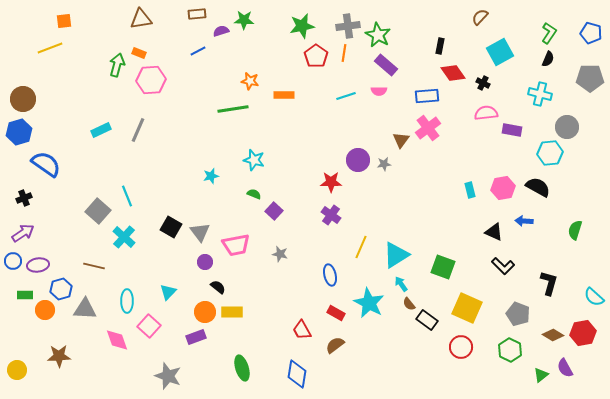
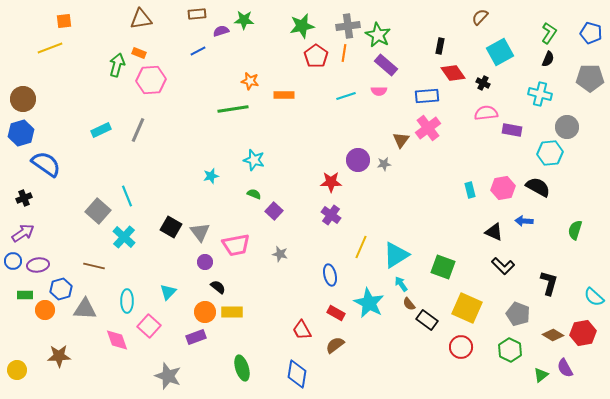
blue hexagon at (19, 132): moved 2 px right, 1 px down
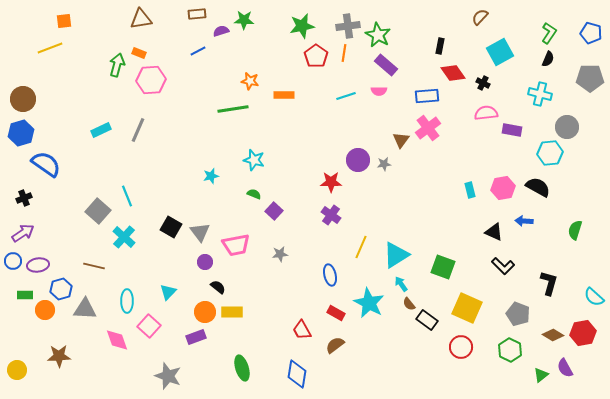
gray star at (280, 254): rotated 21 degrees counterclockwise
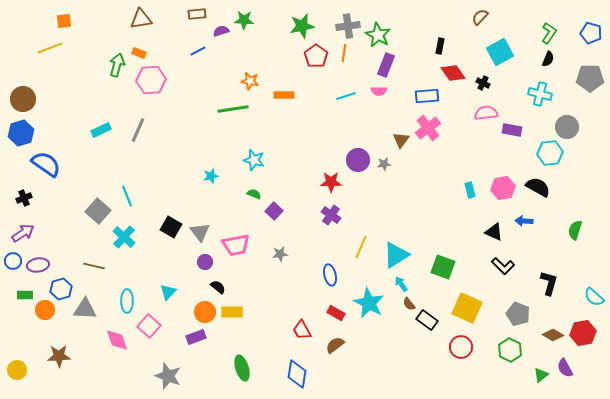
purple rectangle at (386, 65): rotated 70 degrees clockwise
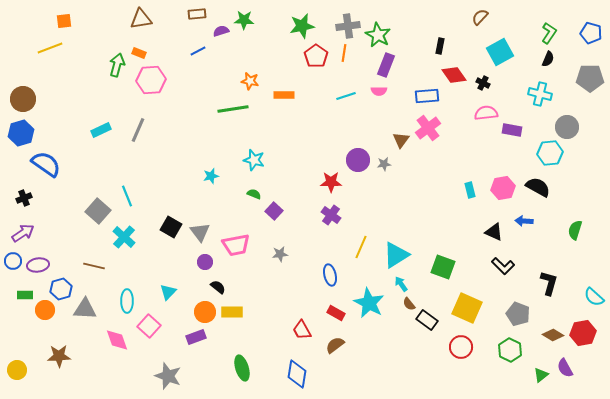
red diamond at (453, 73): moved 1 px right, 2 px down
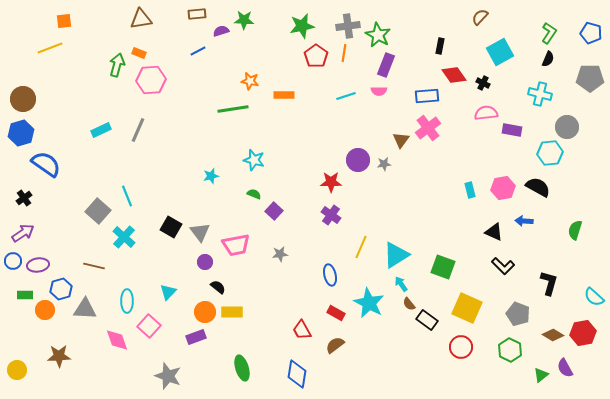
black cross at (24, 198): rotated 14 degrees counterclockwise
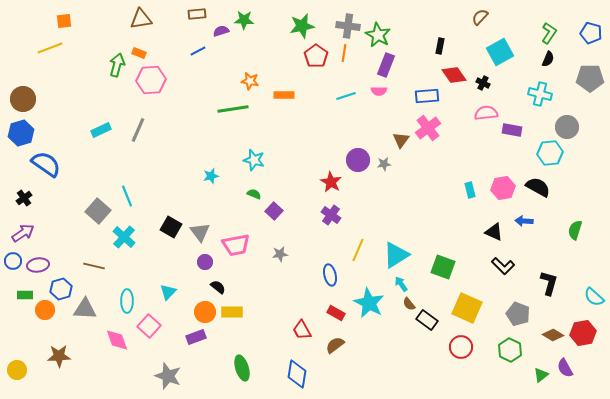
gray cross at (348, 26): rotated 15 degrees clockwise
red star at (331, 182): rotated 30 degrees clockwise
yellow line at (361, 247): moved 3 px left, 3 px down
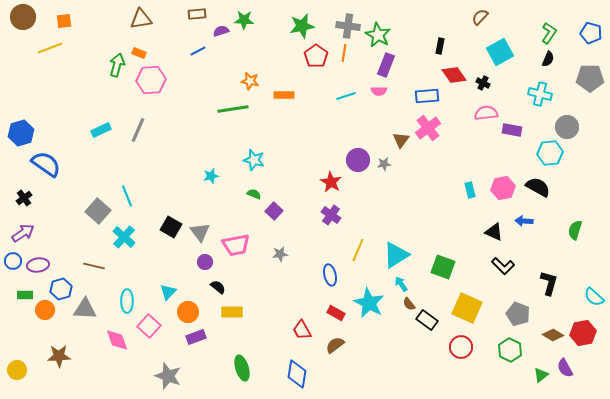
brown circle at (23, 99): moved 82 px up
orange circle at (205, 312): moved 17 px left
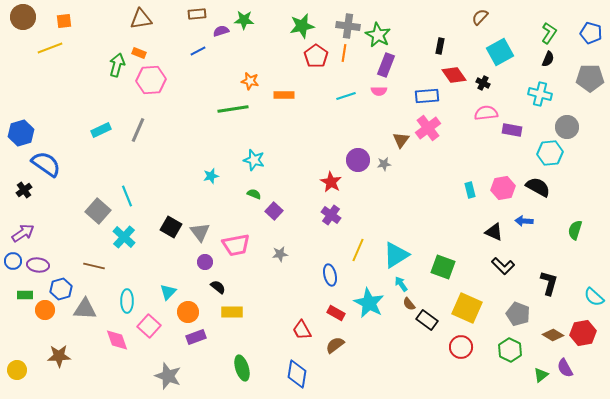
black cross at (24, 198): moved 8 px up
purple ellipse at (38, 265): rotated 15 degrees clockwise
